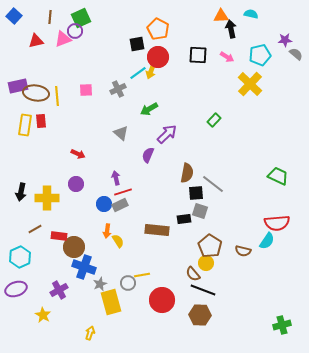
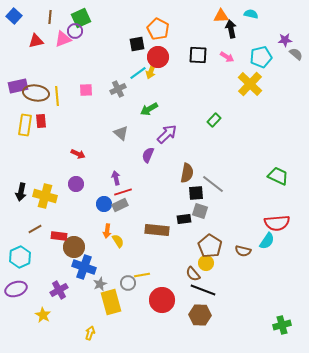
cyan pentagon at (260, 55): moved 1 px right, 2 px down
yellow cross at (47, 198): moved 2 px left, 2 px up; rotated 15 degrees clockwise
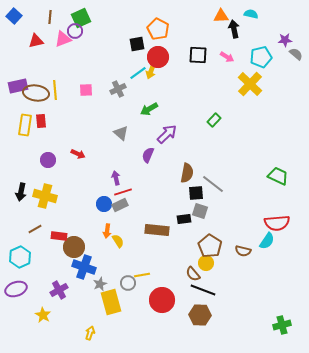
black arrow at (231, 29): moved 3 px right
yellow line at (57, 96): moved 2 px left, 6 px up
purple circle at (76, 184): moved 28 px left, 24 px up
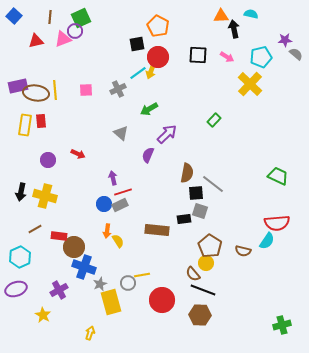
orange pentagon at (158, 29): moved 3 px up
purple arrow at (116, 178): moved 3 px left
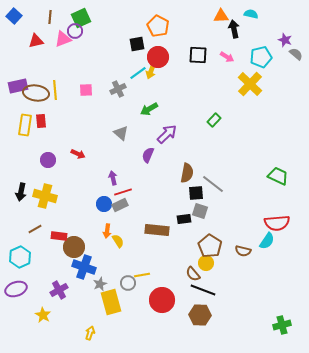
purple star at (285, 40): rotated 24 degrees clockwise
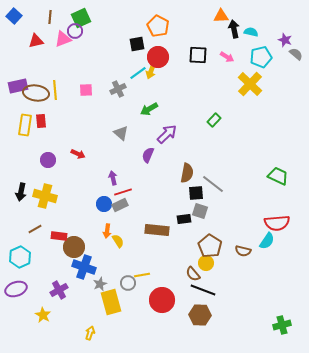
cyan semicircle at (251, 14): moved 18 px down
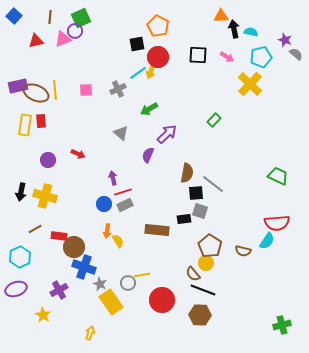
brown ellipse at (36, 93): rotated 15 degrees clockwise
gray rectangle at (120, 205): moved 5 px right
gray star at (100, 284): rotated 24 degrees counterclockwise
yellow rectangle at (111, 302): rotated 20 degrees counterclockwise
